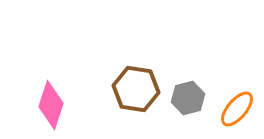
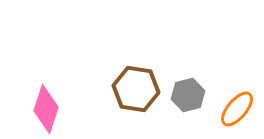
gray hexagon: moved 3 px up
pink diamond: moved 5 px left, 4 px down
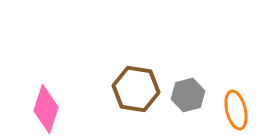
orange ellipse: moved 1 px left, 1 px down; rotated 54 degrees counterclockwise
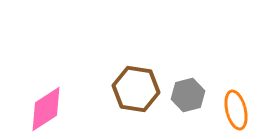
pink diamond: rotated 39 degrees clockwise
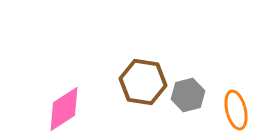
brown hexagon: moved 7 px right, 7 px up
pink diamond: moved 18 px right
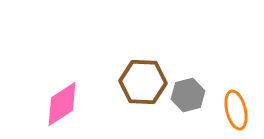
brown hexagon: rotated 6 degrees counterclockwise
pink diamond: moved 2 px left, 5 px up
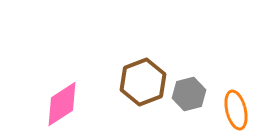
brown hexagon: rotated 24 degrees counterclockwise
gray hexagon: moved 1 px right, 1 px up
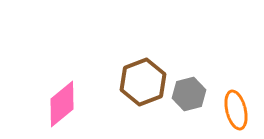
pink diamond: rotated 6 degrees counterclockwise
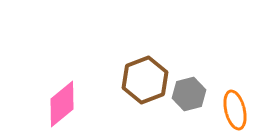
brown hexagon: moved 2 px right, 2 px up
orange ellipse: moved 1 px left
